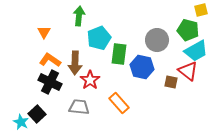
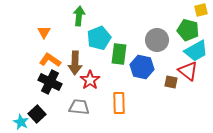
orange rectangle: rotated 40 degrees clockwise
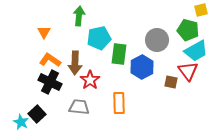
cyan pentagon: rotated 10 degrees clockwise
blue hexagon: rotated 20 degrees clockwise
red triangle: rotated 15 degrees clockwise
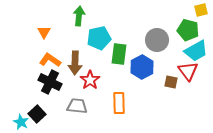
gray trapezoid: moved 2 px left, 1 px up
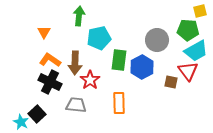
yellow square: moved 1 px left, 1 px down
green pentagon: rotated 10 degrees counterclockwise
green rectangle: moved 6 px down
gray trapezoid: moved 1 px left, 1 px up
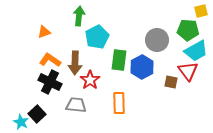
yellow square: moved 1 px right
orange triangle: rotated 40 degrees clockwise
cyan pentagon: moved 2 px left, 1 px up; rotated 15 degrees counterclockwise
